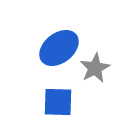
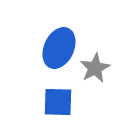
blue ellipse: rotated 27 degrees counterclockwise
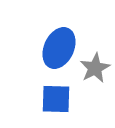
blue square: moved 2 px left, 3 px up
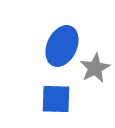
blue ellipse: moved 3 px right, 2 px up
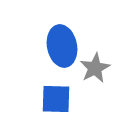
blue ellipse: rotated 36 degrees counterclockwise
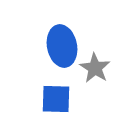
gray star: rotated 12 degrees counterclockwise
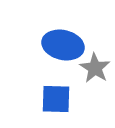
blue ellipse: moved 1 px right, 1 px up; rotated 66 degrees counterclockwise
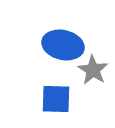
gray star: moved 2 px left, 2 px down
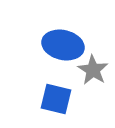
blue square: rotated 12 degrees clockwise
